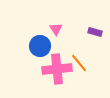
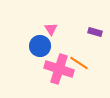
pink triangle: moved 5 px left
orange line: rotated 18 degrees counterclockwise
pink cross: moved 2 px right; rotated 24 degrees clockwise
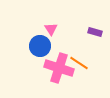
pink cross: moved 1 px up
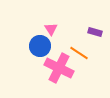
orange line: moved 10 px up
pink cross: rotated 8 degrees clockwise
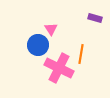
purple rectangle: moved 14 px up
blue circle: moved 2 px left, 1 px up
orange line: moved 2 px right, 1 px down; rotated 66 degrees clockwise
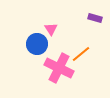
blue circle: moved 1 px left, 1 px up
orange line: rotated 42 degrees clockwise
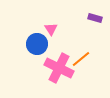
orange line: moved 5 px down
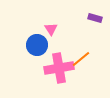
blue circle: moved 1 px down
pink cross: rotated 36 degrees counterclockwise
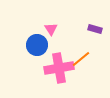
purple rectangle: moved 11 px down
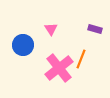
blue circle: moved 14 px left
orange line: rotated 30 degrees counterclockwise
pink cross: rotated 28 degrees counterclockwise
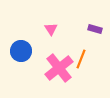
blue circle: moved 2 px left, 6 px down
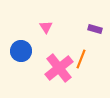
pink triangle: moved 5 px left, 2 px up
